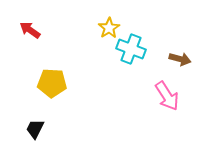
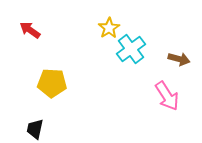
cyan cross: rotated 32 degrees clockwise
brown arrow: moved 1 px left
black trapezoid: rotated 15 degrees counterclockwise
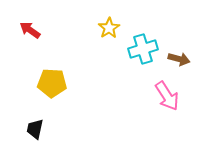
cyan cross: moved 12 px right; rotated 20 degrees clockwise
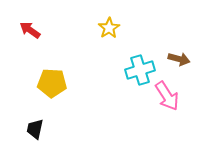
cyan cross: moved 3 px left, 21 px down
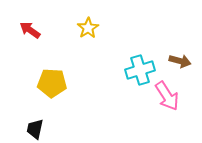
yellow star: moved 21 px left
brown arrow: moved 1 px right, 2 px down
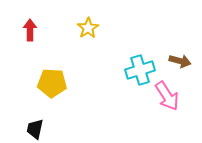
red arrow: rotated 55 degrees clockwise
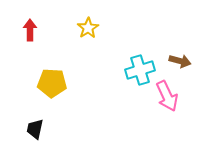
pink arrow: rotated 8 degrees clockwise
